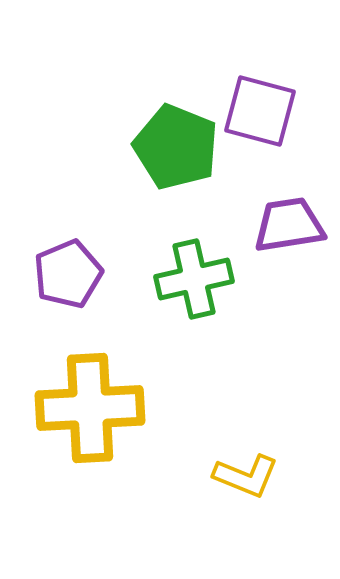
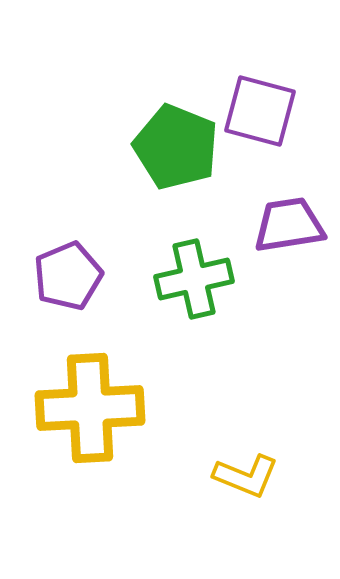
purple pentagon: moved 2 px down
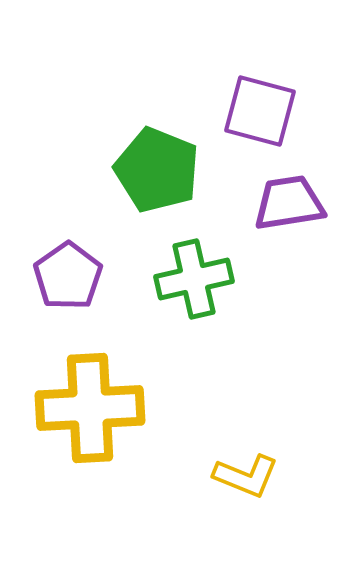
green pentagon: moved 19 px left, 23 px down
purple trapezoid: moved 22 px up
purple pentagon: rotated 12 degrees counterclockwise
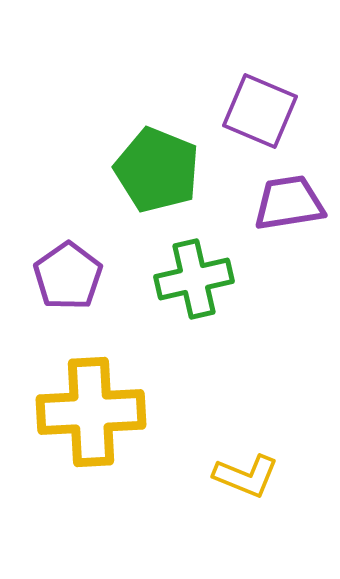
purple square: rotated 8 degrees clockwise
yellow cross: moved 1 px right, 4 px down
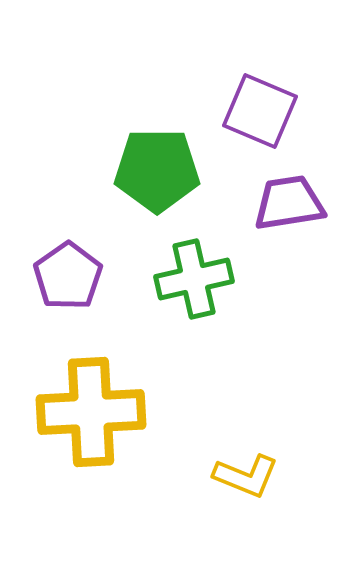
green pentagon: rotated 22 degrees counterclockwise
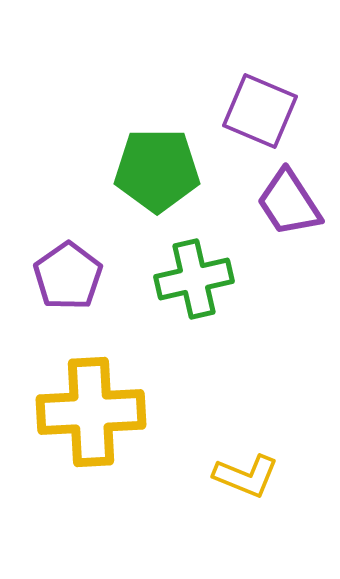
purple trapezoid: rotated 114 degrees counterclockwise
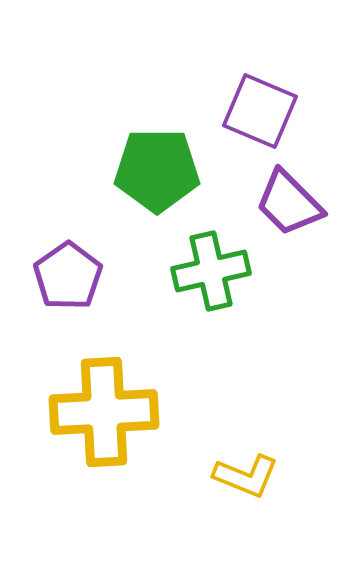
purple trapezoid: rotated 12 degrees counterclockwise
green cross: moved 17 px right, 8 px up
yellow cross: moved 13 px right
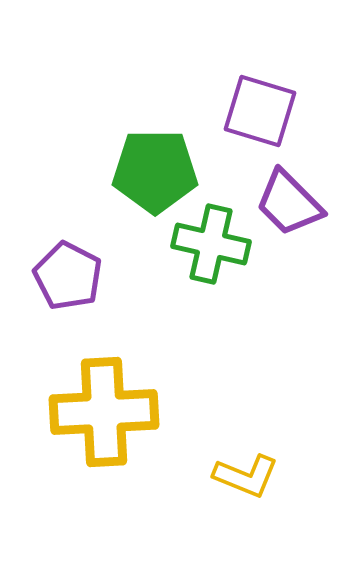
purple square: rotated 6 degrees counterclockwise
green pentagon: moved 2 px left, 1 px down
green cross: moved 27 px up; rotated 26 degrees clockwise
purple pentagon: rotated 10 degrees counterclockwise
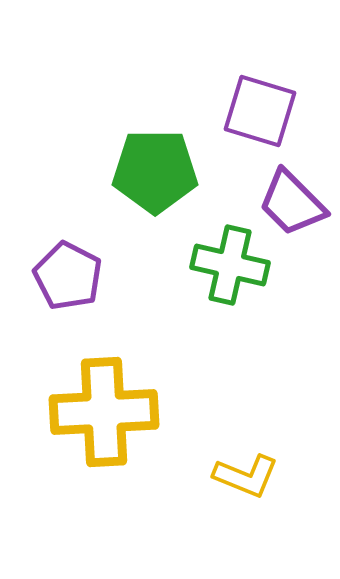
purple trapezoid: moved 3 px right
green cross: moved 19 px right, 21 px down
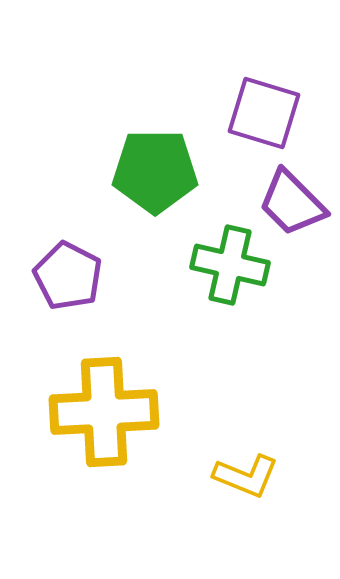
purple square: moved 4 px right, 2 px down
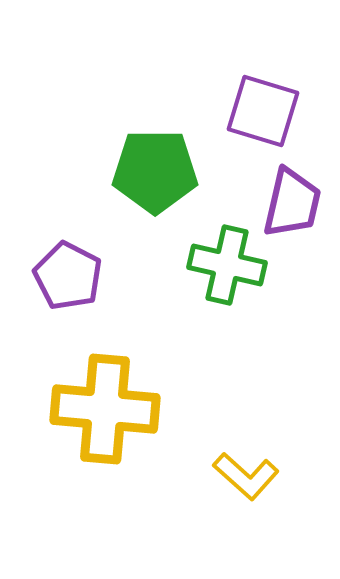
purple square: moved 1 px left, 2 px up
purple trapezoid: rotated 122 degrees counterclockwise
green cross: moved 3 px left
yellow cross: moved 1 px right, 3 px up; rotated 8 degrees clockwise
yellow L-shape: rotated 20 degrees clockwise
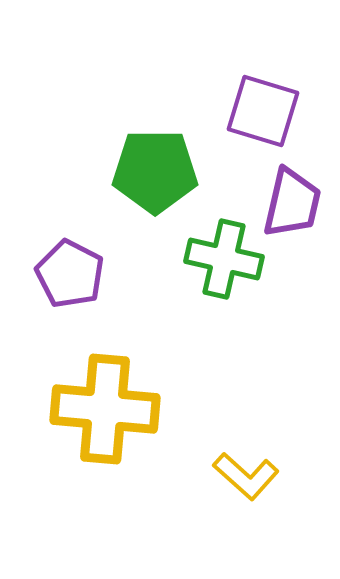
green cross: moved 3 px left, 6 px up
purple pentagon: moved 2 px right, 2 px up
